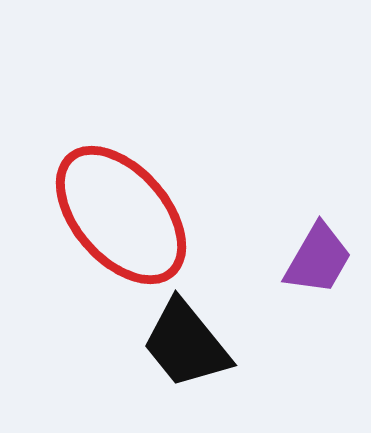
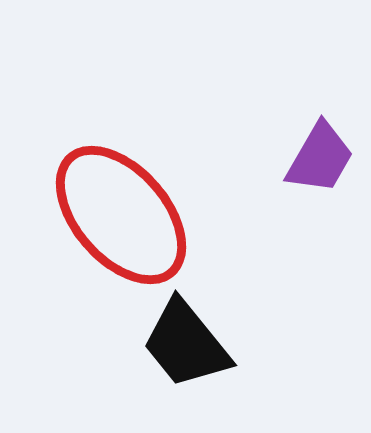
purple trapezoid: moved 2 px right, 101 px up
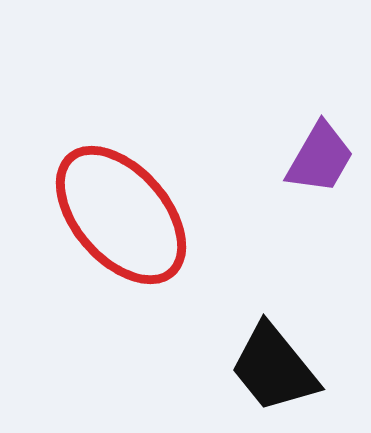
black trapezoid: moved 88 px right, 24 px down
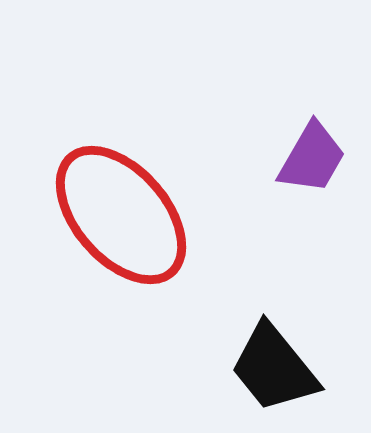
purple trapezoid: moved 8 px left
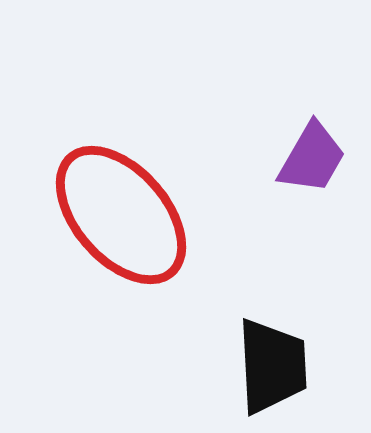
black trapezoid: moved 2 px left, 2 px up; rotated 144 degrees counterclockwise
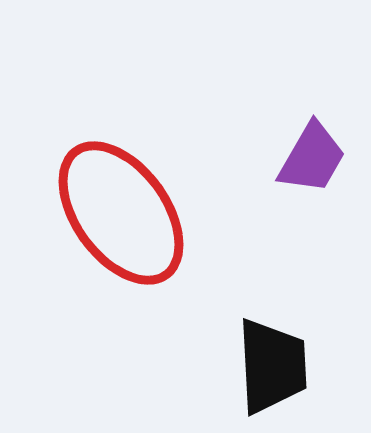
red ellipse: moved 2 px up; rotated 5 degrees clockwise
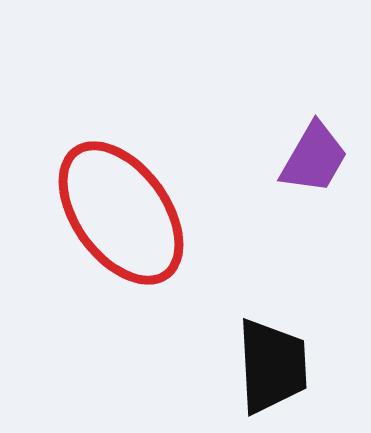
purple trapezoid: moved 2 px right
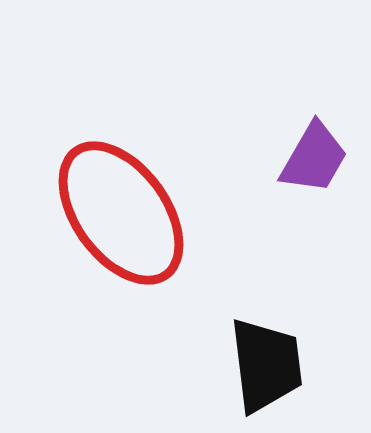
black trapezoid: moved 6 px left, 1 px up; rotated 4 degrees counterclockwise
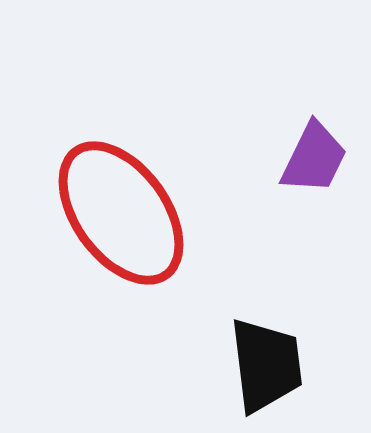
purple trapezoid: rotated 4 degrees counterclockwise
